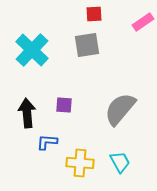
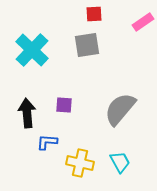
yellow cross: rotated 8 degrees clockwise
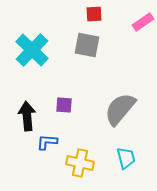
gray square: rotated 20 degrees clockwise
black arrow: moved 3 px down
cyan trapezoid: moved 6 px right, 4 px up; rotated 15 degrees clockwise
